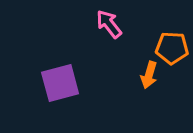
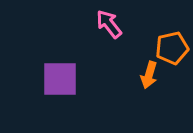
orange pentagon: rotated 16 degrees counterclockwise
purple square: moved 4 px up; rotated 15 degrees clockwise
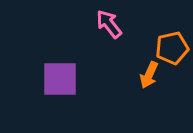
orange arrow: rotated 8 degrees clockwise
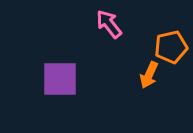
orange pentagon: moved 1 px left, 1 px up
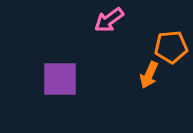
pink arrow: moved 4 px up; rotated 88 degrees counterclockwise
orange pentagon: rotated 8 degrees clockwise
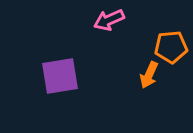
pink arrow: rotated 12 degrees clockwise
purple square: moved 3 px up; rotated 9 degrees counterclockwise
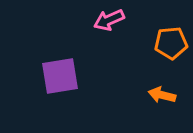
orange pentagon: moved 4 px up
orange arrow: moved 13 px right, 20 px down; rotated 80 degrees clockwise
